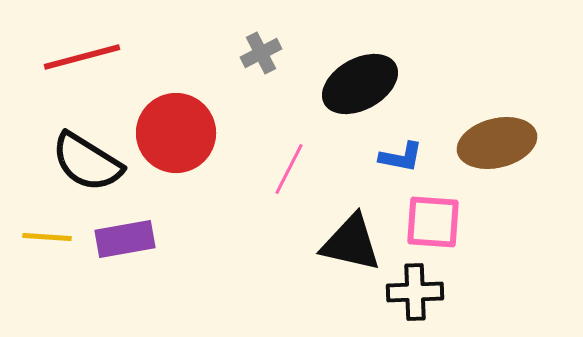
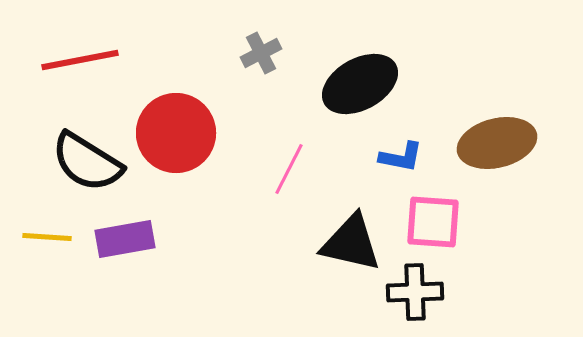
red line: moved 2 px left, 3 px down; rotated 4 degrees clockwise
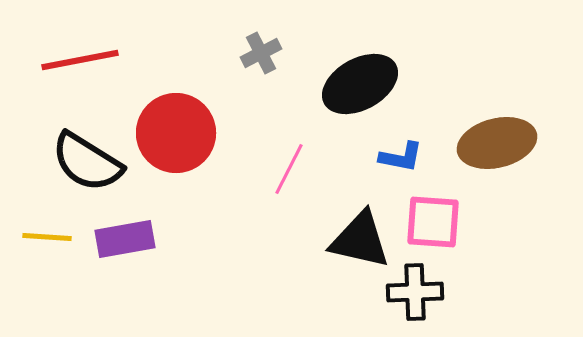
black triangle: moved 9 px right, 3 px up
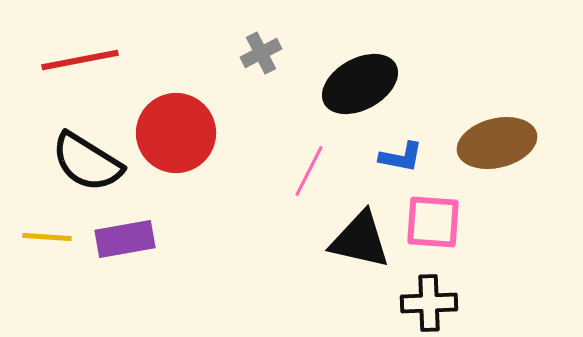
pink line: moved 20 px right, 2 px down
black cross: moved 14 px right, 11 px down
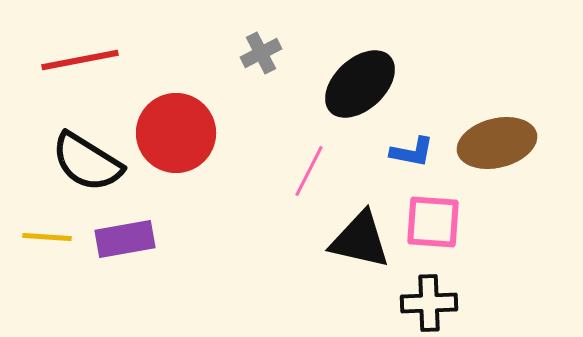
black ellipse: rotated 14 degrees counterclockwise
blue L-shape: moved 11 px right, 5 px up
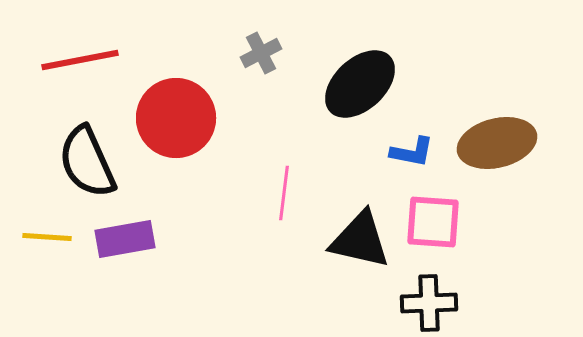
red circle: moved 15 px up
black semicircle: rotated 34 degrees clockwise
pink line: moved 25 px left, 22 px down; rotated 20 degrees counterclockwise
